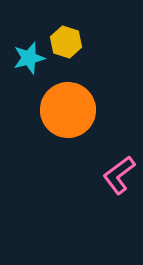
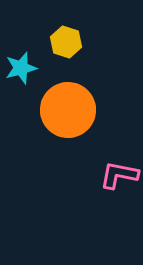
cyan star: moved 8 px left, 10 px down
pink L-shape: rotated 48 degrees clockwise
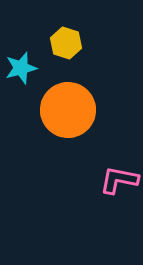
yellow hexagon: moved 1 px down
pink L-shape: moved 5 px down
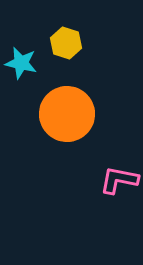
cyan star: moved 5 px up; rotated 28 degrees clockwise
orange circle: moved 1 px left, 4 px down
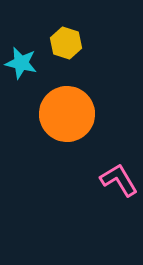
pink L-shape: rotated 48 degrees clockwise
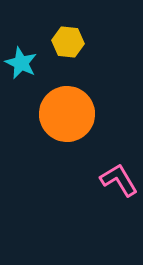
yellow hexagon: moved 2 px right, 1 px up; rotated 12 degrees counterclockwise
cyan star: rotated 12 degrees clockwise
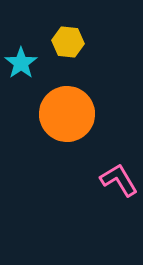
cyan star: rotated 12 degrees clockwise
